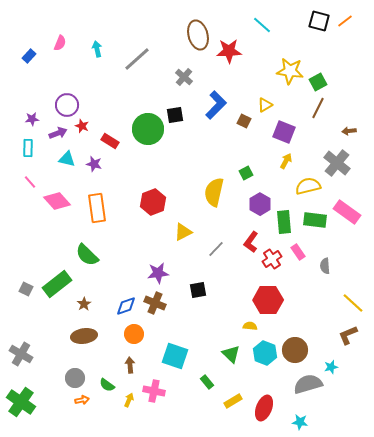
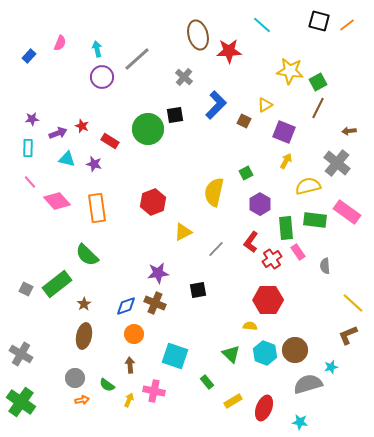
orange line at (345, 21): moved 2 px right, 4 px down
purple circle at (67, 105): moved 35 px right, 28 px up
green rectangle at (284, 222): moved 2 px right, 6 px down
brown ellipse at (84, 336): rotated 70 degrees counterclockwise
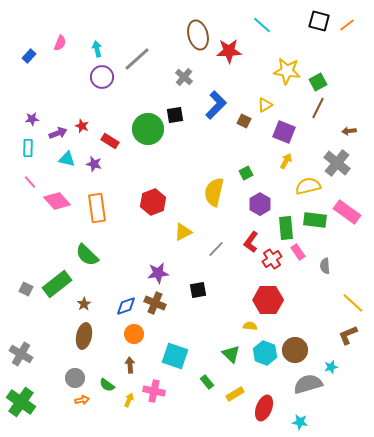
yellow star at (290, 71): moved 3 px left
yellow rectangle at (233, 401): moved 2 px right, 7 px up
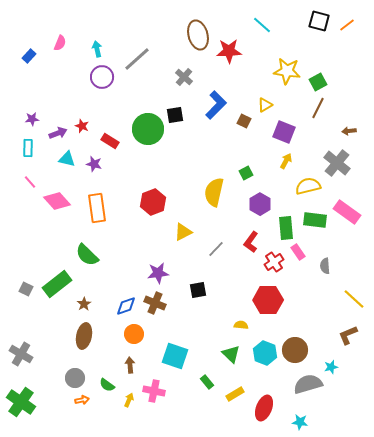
red cross at (272, 259): moved 2 px right, 3 px down
yellow line at (353, 303): moved 1 px right, 4 px up
yellow semicircle at (250, 326): moved 9 px left, 1 px up
